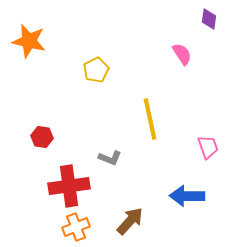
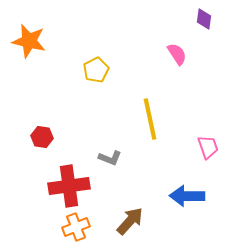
purple diamond: moved 5 px left
pink semicircle: moved 5 px left
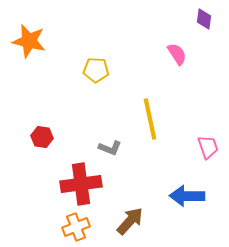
yellow pentagon: rotated 30 degrees clockwise
gray L-shape: moved 10 px up
red cross: moved 12 px right, 2 px up
